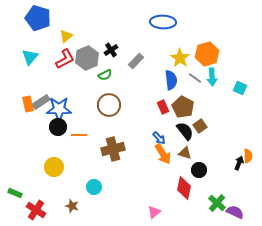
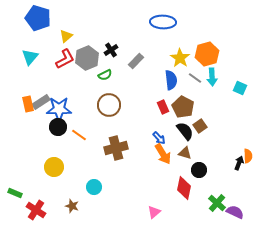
orange line at (79, 135): rotated 35 degrees clockwise
brown cross at (113, 149): moved 3 px right, 1 px up
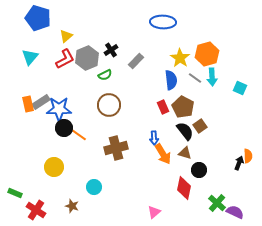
black circle at (58, 127): moved 6 px right, 1 px down
blue arrow at (159, 138): moved 5 px left; rotated 40 degrees clockwise
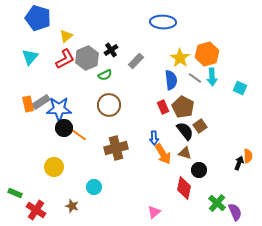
purple semicircle at (235, 212): rotated 42 degrees clockwise
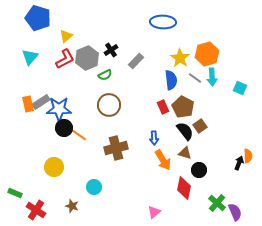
orange arrow at (163, 154): moved 6 px down
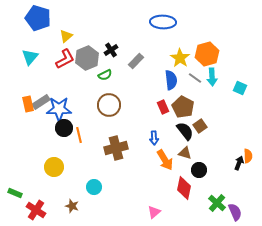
orange line at (79, 135): rotated 42 degrees clockwise
orange arrow at (163, 160): moved 2 px right
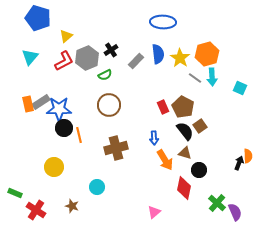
red L-shape at (65, 59): moved 1 px left, 2 px down
blue semicircle at (171, 80): moved 13 px left, 26 px up
cyan circle at (94, 187): moved 3 px right
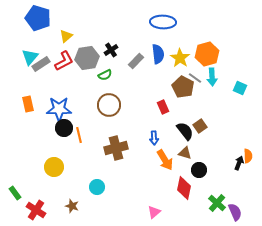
gray hexagon at (87, 58): rotated 15 degrees clockwise
gray rectangle at (41, 102): moved 38 px up
brown pentagon at (183, 107): moved 20 px up
green rectangle at (15, 193): rotated 32 degrees clockwise
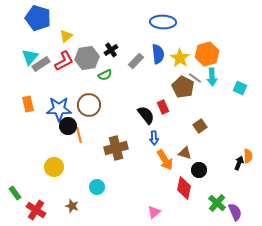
brown circle at (109, 105): moved 20 px left
black circle at (64, 128): moved 4 px right, 2 px up
black semicircle at (185, 131): moved 39 px left, 16 px up
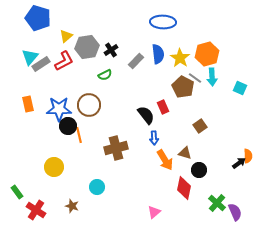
gray hexagon at (87, 58): moved 11 px up
black arrow at (239, 163): rotated 32 degrees clockwise
green rectangle at (15, 193): moved 2 px right, 1 px up
